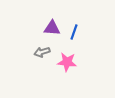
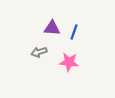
gray arrow: moved 3 px left
pink star: moved 2 px right
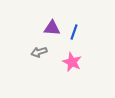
pink star: moved 3 px right; rotated 18 degrees clockwise
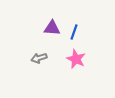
gray arrow: moved 6 px down
pink star: moved 4 px right, 3 px up
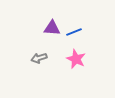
blue line: rotated 49 degrees clockwise
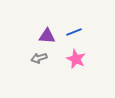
purple triangle: moved 5 px left, 8 px down
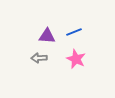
gray arrow: rotated 14 degrees clockwise
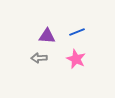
blue line: moved 3 px right
